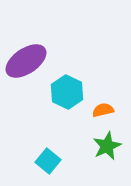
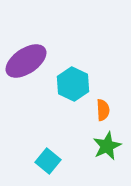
cyan hexagon: moved 6 px right, 8 px up
orange semicircle: rotated 100 degrees clockwise
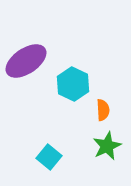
cyan square: moved 1 px right, 4 px up
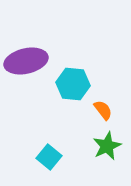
purple ellipse: rotated 21 degrees clockwise
cyan hexagon: rotated 20 degrees counterclockwise
orange semicircle: rotated 35 degrees counterclockwise
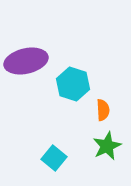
cyan hexagon: rotated 12 degrees clockwise
orange semicircle: rotated 35 degrees clockwise
cyan square: moved 5 px right, 1 px down
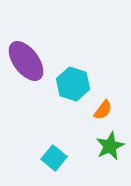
purple ellipse: rotated 66 degrees clockwise
orange semicircle: rotated 40 degrees clockwise
green star: moved 3 px right
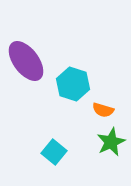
orange semicircle: rotated 70 degrees clockwise
green star: moved 1 px right, 4 px up
cyan square: moved 6 px up
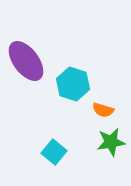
green star: rotated 16 degrees clockwise
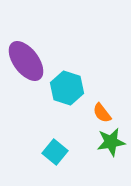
cyan hexagon: moved 6 px left, 4 px down
orange semicircle: moved 1 px left, 3 px down; rotated 35 degrees clockwise
cyan square: moved 1 px right
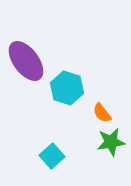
cyan square: moved 3 px left, 4 px down; rotated 10 degrees clockwise
